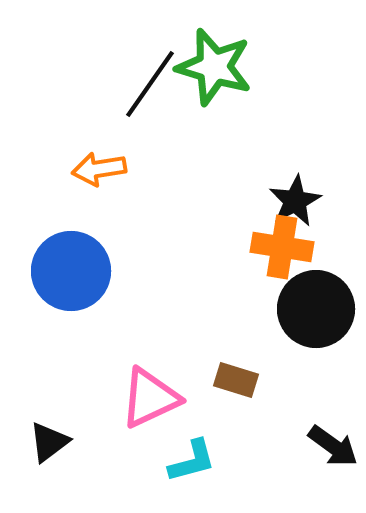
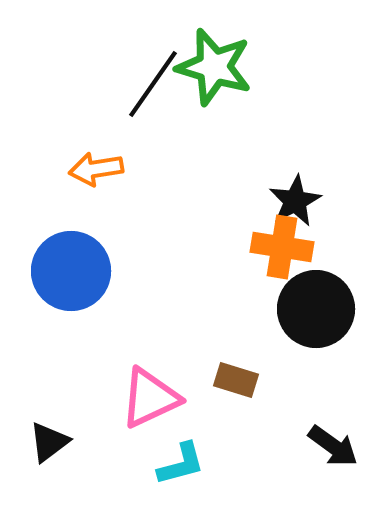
black line: moved 3 px right
orange arrow: moved 3 px left
cyan L-shape: moved 11 px left, 3 px down
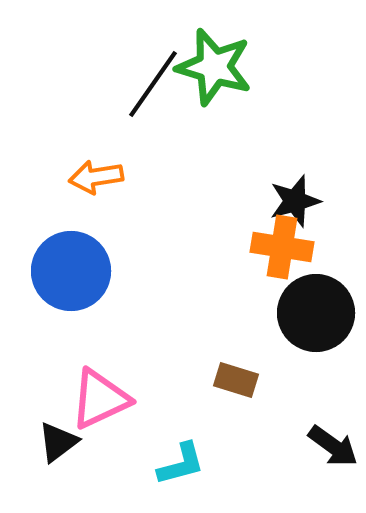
orange arrow: moved 8 px down
black star: rotated 12 degrees clockwise
black circle: moved 4 px down
pink triangle: moved 50 px left, 1 px down
black triangle: moved 9 px right
